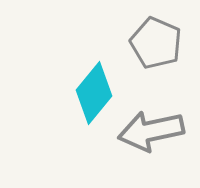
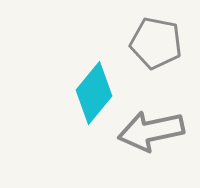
gray pentagon: rotated 12 degrees counterclockwise
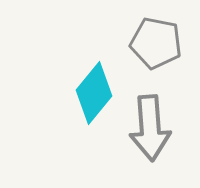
gray arrow: moved 1 px left, 3 px up; rotated 82 degrees counterclockwise
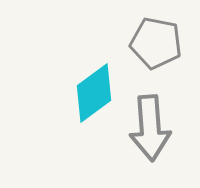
cyan diamond: rotated 14 degrees clockwise
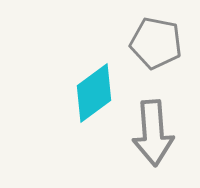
gray arrow: moved 3 px right, 5 px down
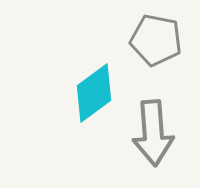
gray pentagon: moved 3 px up
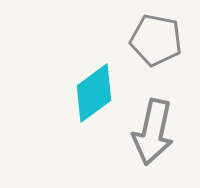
gray arrow: moved 1 px up; rotated 16 degrees clockwise
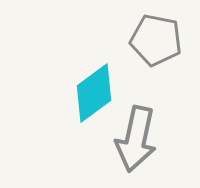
gray arrow: moved 17 px left, 7 px down
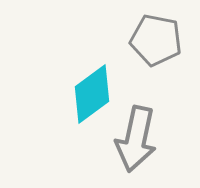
cyan diamond: moved 2 px left, 1 px down
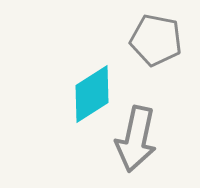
cyan diamond: rotated 4 degrees clockwise
